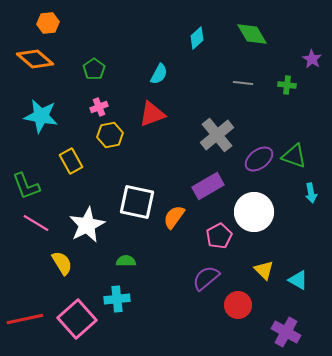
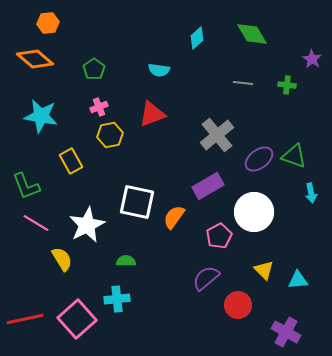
cyan semicircle: moved 4 px up; rotated 70 degrees clockwise
yellow semicircle: moved 4 px up
cyan triangle: rotated 35 degrees counterclockwise
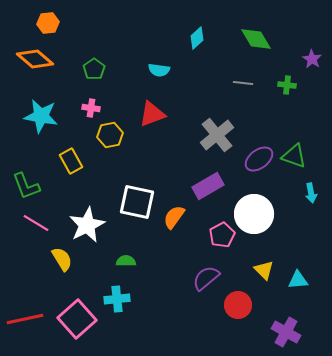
green diamond: moved 4 px right, 5 px down
pink cross: moved 8 px left, 1 px down; rotated 30 degrees clockwise
white circle: moved 2 px down
pink pentagon: moved 3 px right, 1 px up
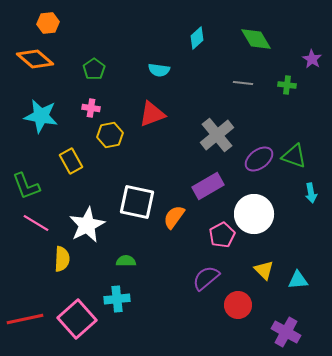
yellow semicircle: rotated 35 degrees clockwise
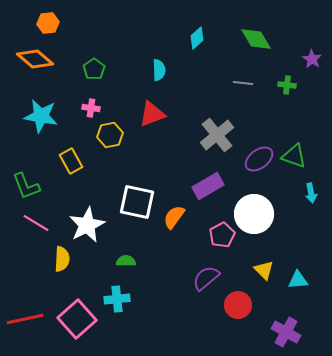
cyan semicircle: rotated 100 degrees counterclockwise
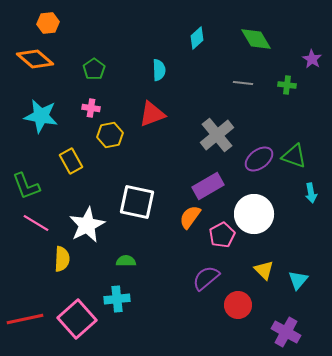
orange semicircle: moved 16 px right
cyan triangle: rotated 45 degrees counterclockwise
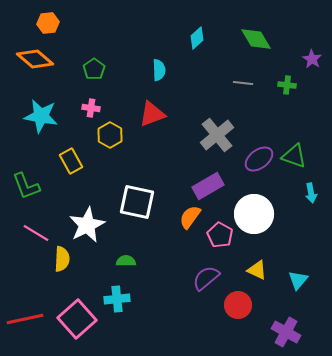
yellow hexagon: rotated 20 degrees counterclockwise
pink line: moved 10 px down
pink pentagon: moved 2 px left; rotated 15 degrees counterclockwise
yellow triangle: moved 7 px left; rotated 20 degrees counterclockwise
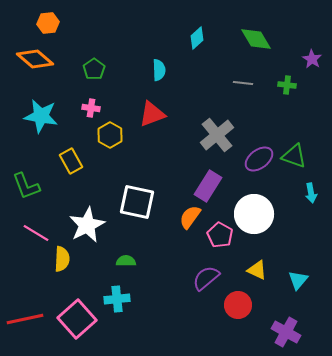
purple rectangle: rotated 28 degrees counterclockwise
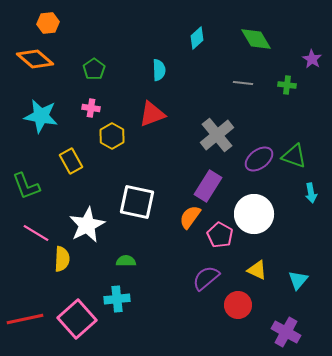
yellow hexagon: moved 2 px right, 1 px down
